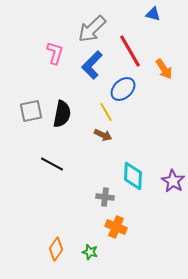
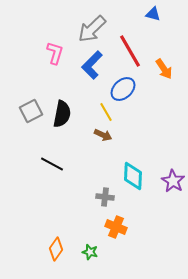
gray square: rotated 15 degrees counterclockwise
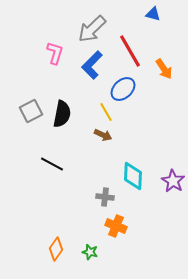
orange cross: moved 1 px up
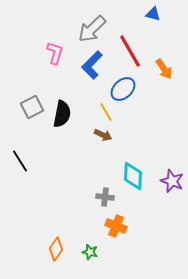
gray square: moved 1 px right, 4 px up
black line: moved 32 px left, 3 px up; rotated 30 degrees clockwise
purple star: moved 1 px left; rotated 10 degrees counterclockwise
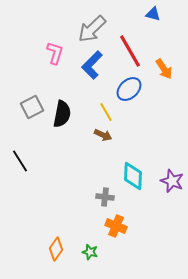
blue ellipse: moved 6 px right
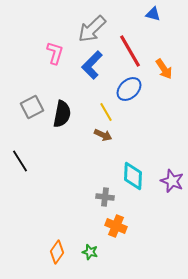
orange diamond: moved 1 px right, 3 px down
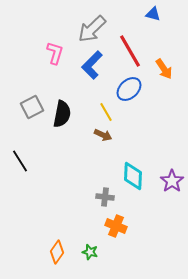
purple star: rotated 15 degrees clockwise
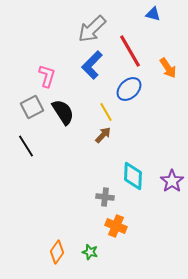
pink L-shape: moved 8 px left, 23 px down
orange arrow: moved 4 px right, 1 px up
black semicircle: moved 1 px right, 2 px up; rotated 44 degrees counterclockwise
brown arrow: rotated 72 degrees counterclockwise
black line: moved 6 px right, 15 px up
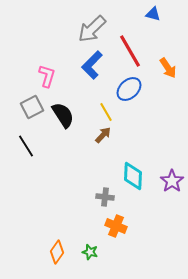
black semicircle: moved 3 px down
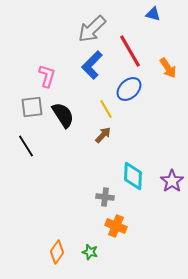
gray square: rotated 20 degrees clockwise
yellow line: moved 3 px up
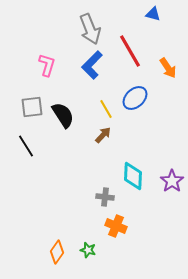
gray arrow: moved 2 px left; rotated 68 degrees counterclockwise
pink L-shape: moved 11 px up
blue ellipse: moved 6 px right, 9 px down
green star: moved 2 px left, 2 px up
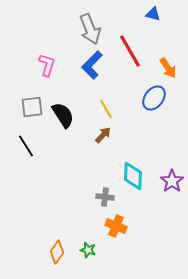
blue ellipse: moved 19 px right; rotated 10 degrees counterclockwise
